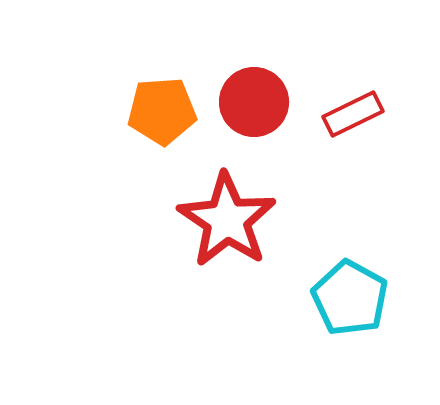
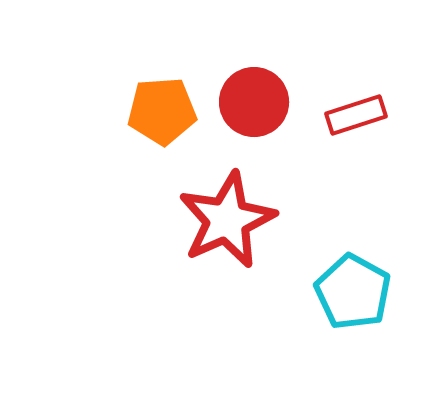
red rectangle: moved 3 px right, 1 px down; rotated 8 degrees clockwise
red star: rotated 14 degrees clockwise
cyan pentagon: moved 3 px right, 6 px up
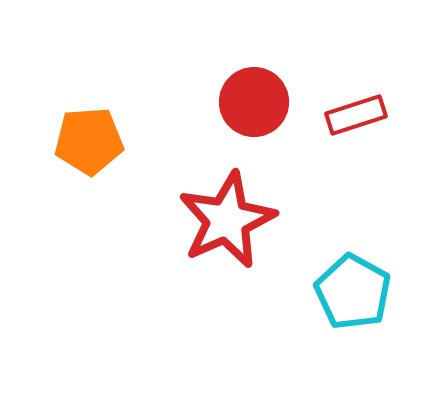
orange pentagon: moved 73 px left, 30 px down
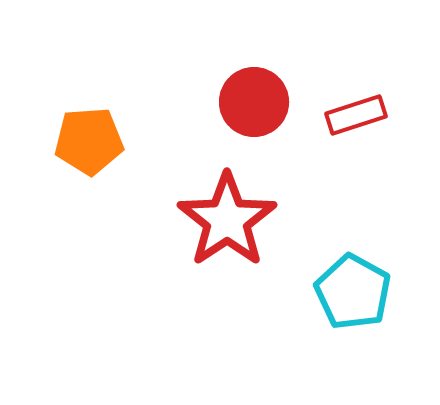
red star: rotated 10 degrees counterclockwise
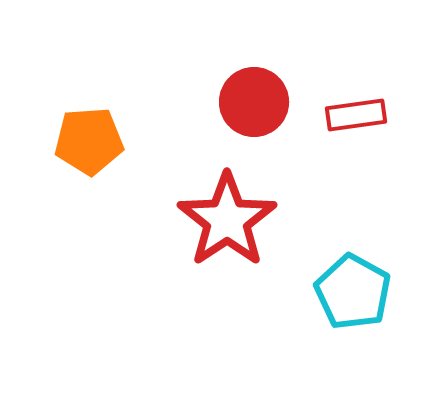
red rectangle: rotated 10 degrees clockwise
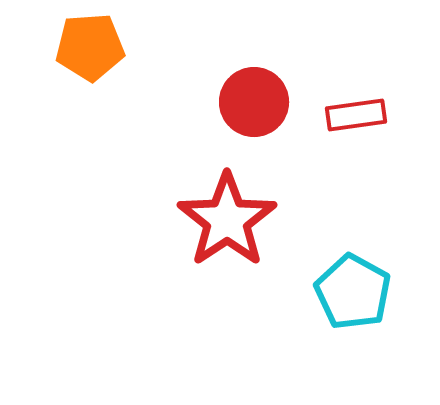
orange pentagon: moved 1 px right, 94 px up
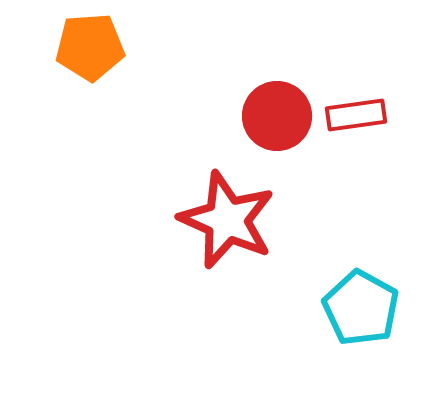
red circle: moved 23 px right, 14 px down
red star: rotated 14 degrees counterclockwise
cyan pentagon: moved 8 px right, 16 px down
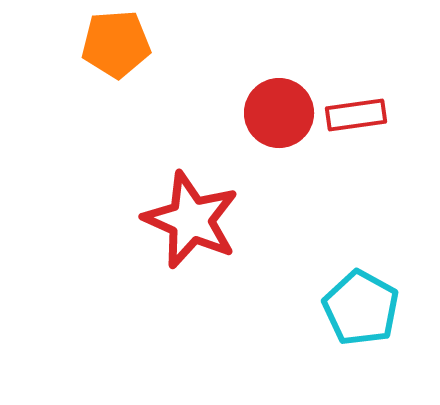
orange pentagon: moved 26 px right, 3 px up
red circle: moved 2 px right, 3 px up
red star: moved 36 px left
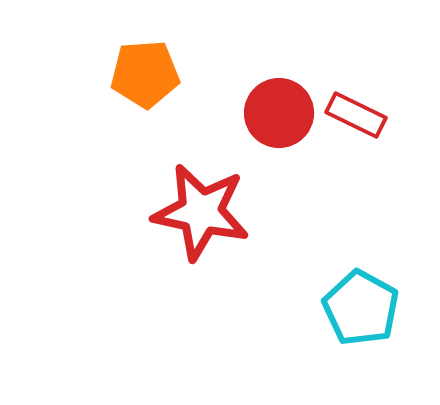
orange pentagon: moved 29 px right, 30 px down
red rectangle: rotated 34 degrees clockwise
red star: moved 10 px right, 8 px up; rotated 12 degrees counterclockwise
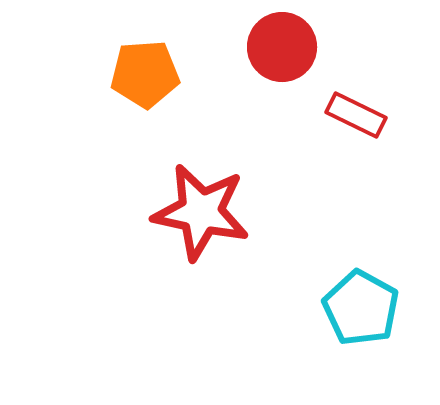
red circle: moved 3 px right, 66 px up
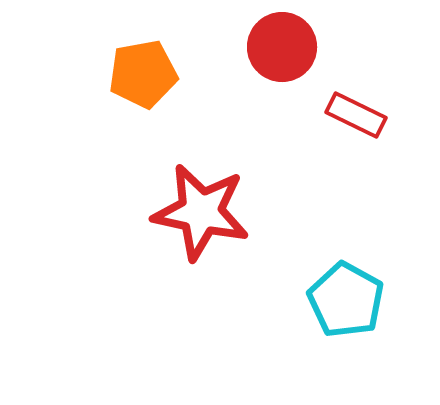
orange pentagon: moved 2 px left; rotated 6 degrees counterclockwise
cyan pentagon: moved 15 px left, 8 px up
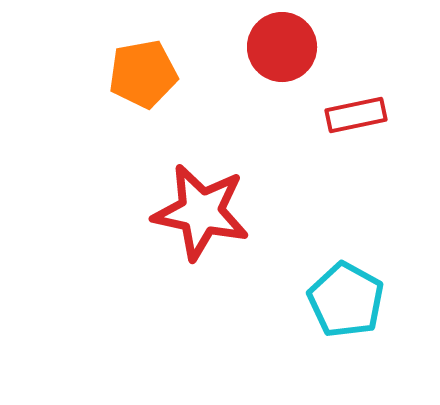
red rectangle: rotated 38 degrees counterclockwise
